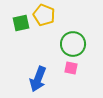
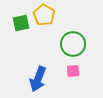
yellow pentagon: rotated 10 degrees clockwise
pink square: moved 2 px right, 3 px down; rotated 16 degrees counterclockwise
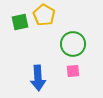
green square: moved 1 px left, 1 px up
blue arrow: moved 1 px up; rotated 25 degrees counterclockwise
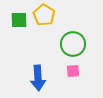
green square: moved 1 px left, 2 px up; rotated 12 degrees clockwise
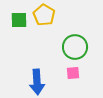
green circle: moved 2 px right, 3 px down
pink square: moved 2 px down
blue arrow: moved 1 px left, 4 px down
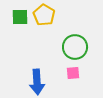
green square: moved 1 px right, 3 px up
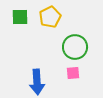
yellow pentagon: moved 6 px right, 2 px down; rotated 15 degrees clockwise
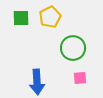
green square: moved 1 px right, 1 px down
green circle: moved 2 px left, 1 px down
pink square: moved 7 px right, 5 px down
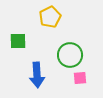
green square: moved 3 px left, 23 px down
green circle: moved 3 px left, 7 px down
blue arrow: moved 7 px up
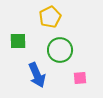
green circle: moved 10 px left, 5 px up
blue arrow: rotated 20 degrees counterclockwise
